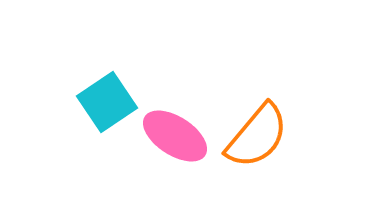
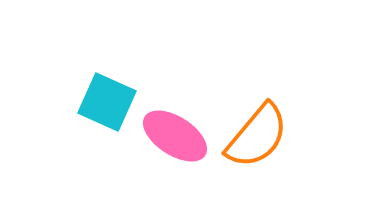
cyan square: rotated 32 degrees counterclockwise
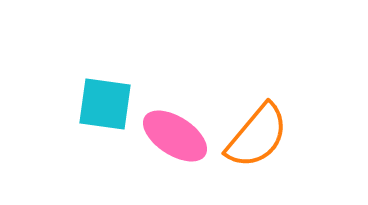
cyan square: moved 2 px left, 2 px down; rotated 16 degrees counterclockwise
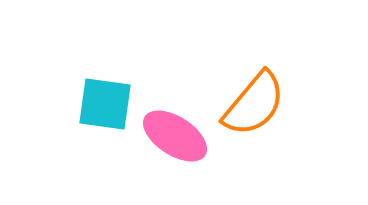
orange semicircle: moved 3 px left, 32 px up
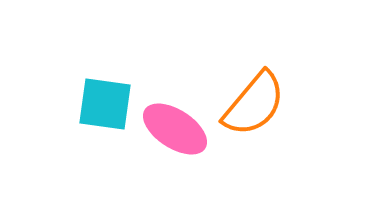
pink ellipse: moved 7 px up
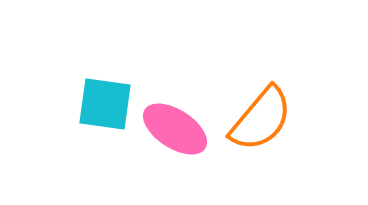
orange semicircle: moved 7 px right, 15 px down
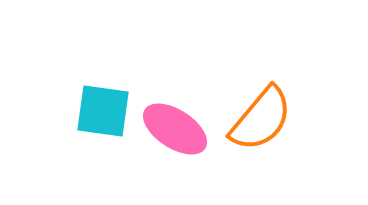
cyan square: moved 2 px left, 7 px down
